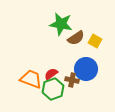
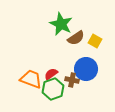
green star: rotated 15 degrees clockwise
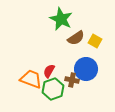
green star: moved 5 px up
red semicircle: moved 2 px left, 3 px up; rotated 24 degrees counterclockwise
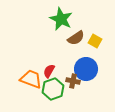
brown cross: moved 1 px right, 1 px down
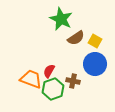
blue circle: moved 9 px right, 5 px up
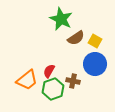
orange trapezoid: moved 4 px left, 1 px down; rotated 120 degrees clockwise
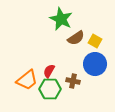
green hexagon: moved 3 px left; rotated 20 degrees clockwise
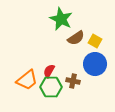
green hexagon: moved 1 px right, 2 px up
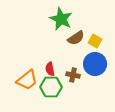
red semicircle: moved 1 px right, 2 px up; rotated 40 degrees counterclockwise
brown cross: moved 6 px up
